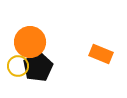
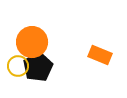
orange circle: moved 2 px right
orange rectangle: moved 1 px left, 1 px down
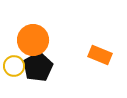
orange circle: moved 1 px right, 2 px up
yellow circle: moved 4 px left
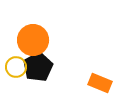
orange rectangle: moved 28 px down
yellow circle: moved 2 px right, 1 px down
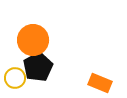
yellow circle: moved 1 px left, 11 px down
